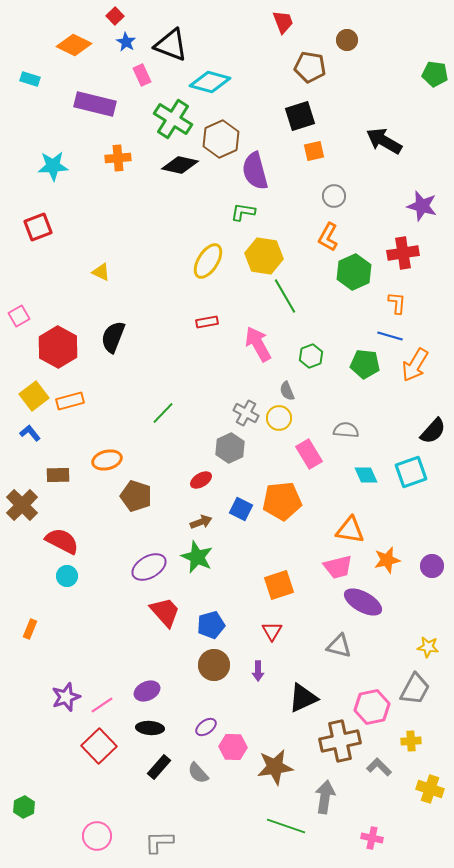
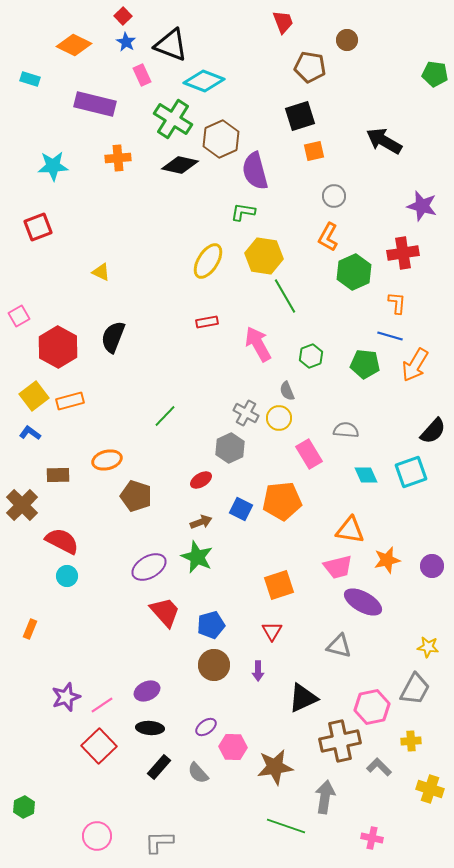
red square at (115, 16): moved 8 px right
cyan diamond at (210, 82): moved 6 px left, 1 px up; rotated 6 degrees clockwise
green line at (163, 413): moved 2 px right, 3 px down
blue L-shape at (30, 433): rotated 15 degrees counterclockwise
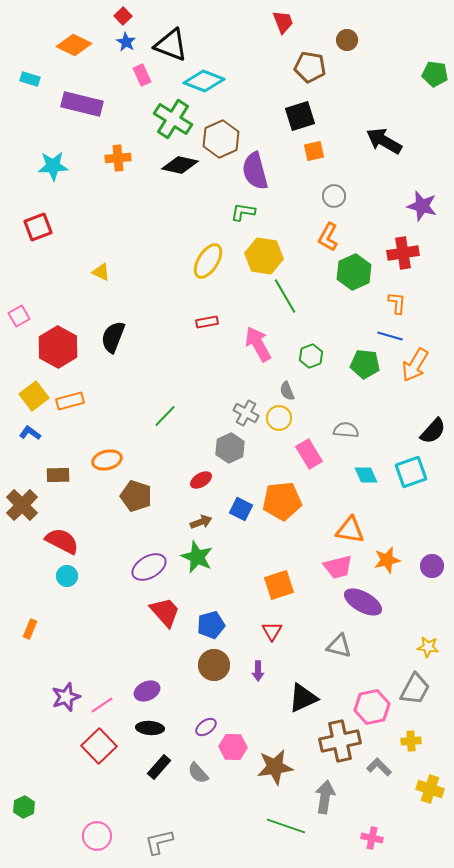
purple rectangle at (95, 104): moved 13 px left
gray L-shape at (159, 842): rotated 12 degrees counterclockwise
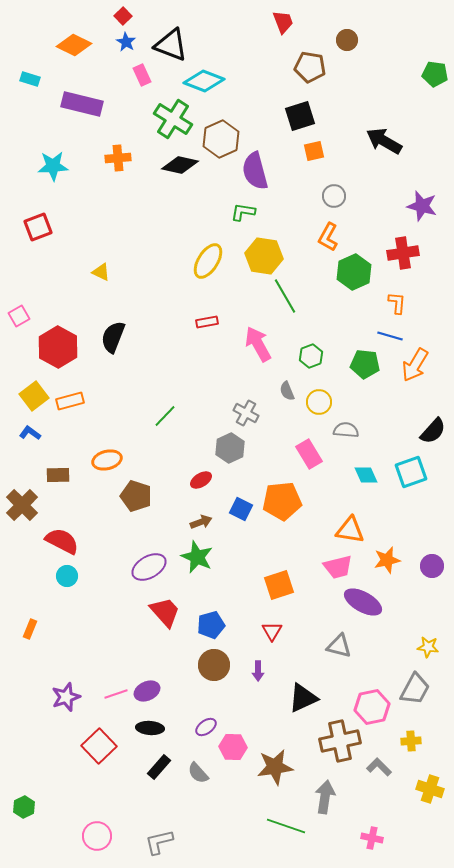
yellow circle at (279, 418): moved 40 px right, 16 px up
pink line at (102, 705): moved 14 px right, 11 px up; rotated 15 degrees clockwise
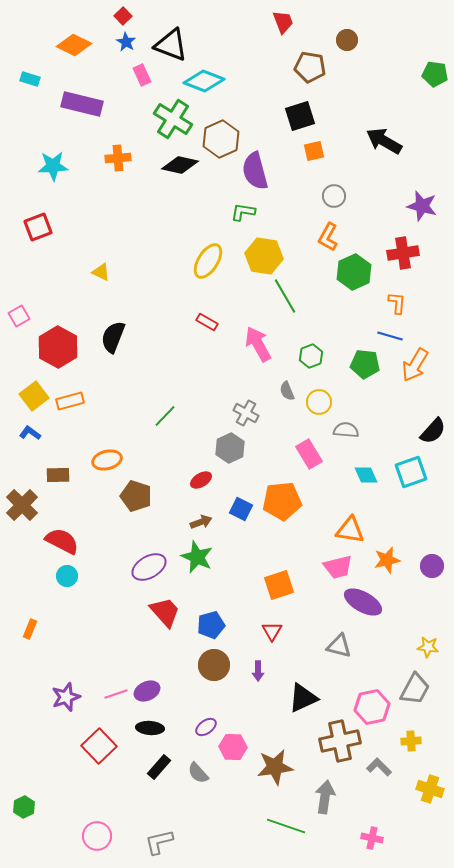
red rectangle at (207, 322): rotated 40 degrees clockwise
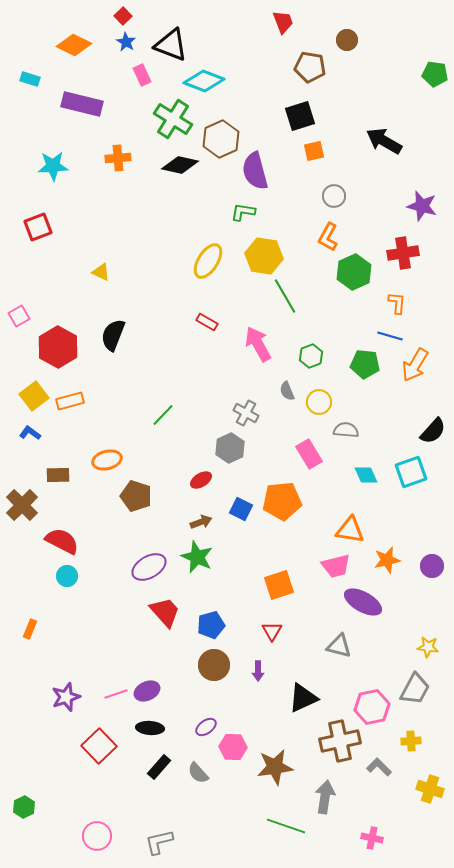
black semicircle at (113, 337): moved 2 px up
green line at (165, 416): moved 2 px left, 1 px up
pink trapezoid at (338, 567): moved 2 px left, 1 px up
